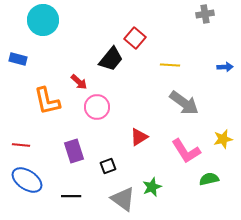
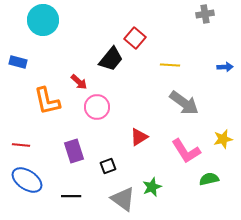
blue rectangle: moved 3 px down
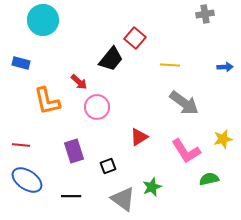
blue rectangle: moved 3 px right, 1 px down
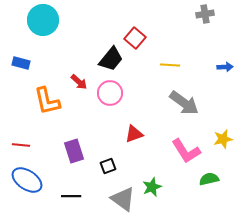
pink circle: moved 13 px right, 14 px up
red triangle: moved 5 px left, 3 px up; rotated 12 degrees clockwise
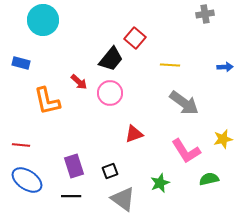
purple rectangle: moved 15 px down
black square: moved 2 px right, 5 px down
green star: moved 8 px right, 4 px up
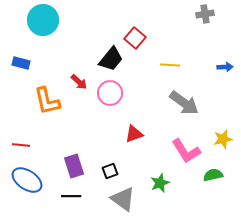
green semicircle: moved 4 px right, 4 px up
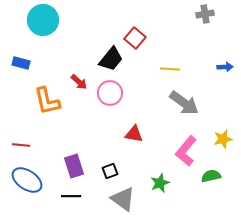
yellow line: moved 4 px down
red triangle: rotated 30 degrees clockwise
pink L-shape: rotated 72 degrees clockwise
green semicircle: moved 2 px left, 1 px down
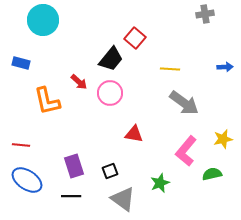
green semicircle: moved 1 px right, 2 px up
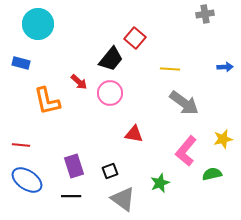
cyan circle: moved 5 px left, 4 px down
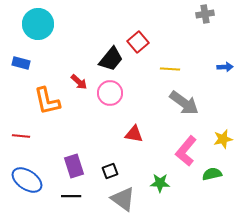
red square: moved 3 px right, 4 px down; rotated 10 degrees clockwise
red line: moved 9 px up
green star: rotated 24 degrees clockwise
